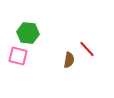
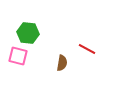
red line: rotated 18 degrees counterclockwise
brown semicircle: moved 7 px left, 3 px down
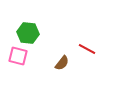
brown semicircle: rotated 28 degrees clockwise
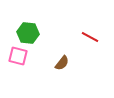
red line: moved 3 px right, 12 px up
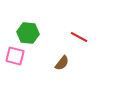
red line: moved 11 px left
pink square: moved 3 px left
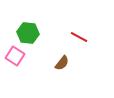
pink square: rotated 18 degrees clockwise
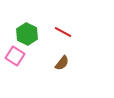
green hexagon: moved 1 px left, 1 px down; rotated 20 degrees clockwise
red line: moved 16 px left, 5 px up
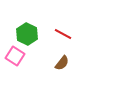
red line: moved 2 px down
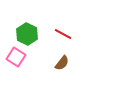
pink square: moved 1 px right, 1 px down
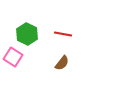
red line: rotated 18 degrees counterclockwise
pink square: moved 3 px left
